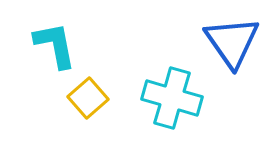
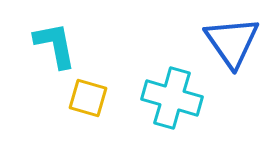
yellow square: rotated 33 degrees counterclockwise
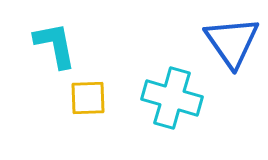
yellow square: rotated 18 degrees counterclockwise
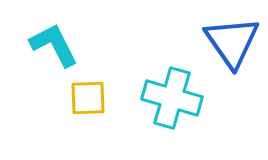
cyan L-shape: moved 1 px left; rotated 16 degrees counterclockwise
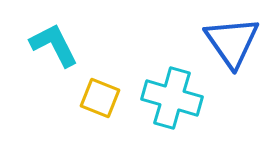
yellow square: moved 12 px right; rotated 24 degrees clockwise
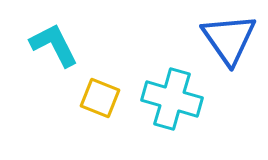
blue triangle: moved 3 px left, 3 px up
cyan cross: moved 1 px down
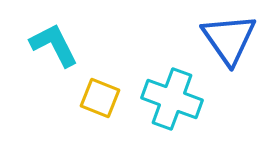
cyan cross: rotated 4 degrees clockwise
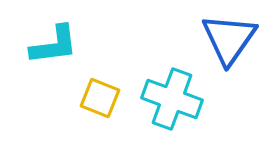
blue triangle: rotated 10 degrees clockwise
cyan L-shape: rotated 110 degrees clockwise
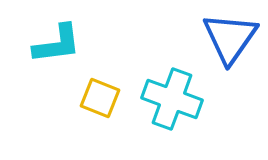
blue triangle: moved 1 px right, 1 px up
cyan L-shape: moved 3 px right, 1 px up
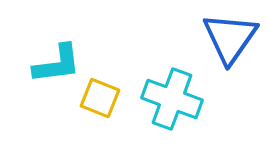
cyan L-shape: moved 20 px down
